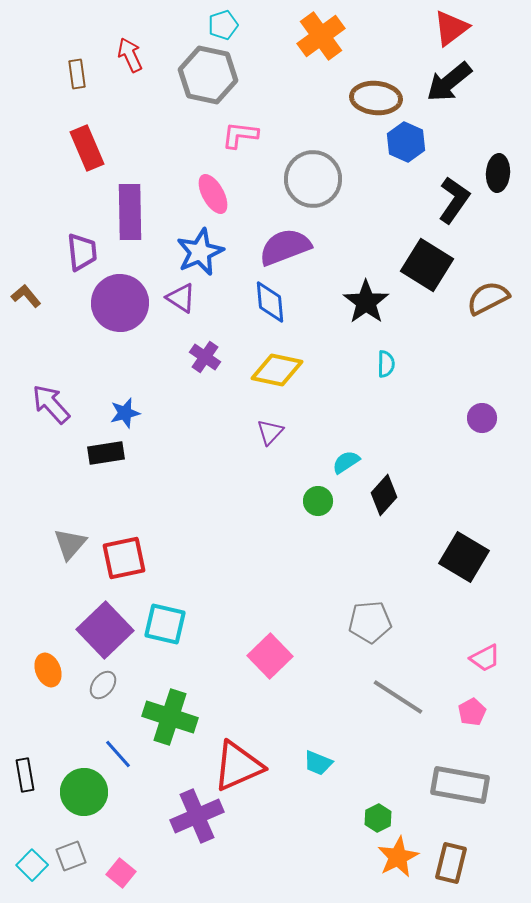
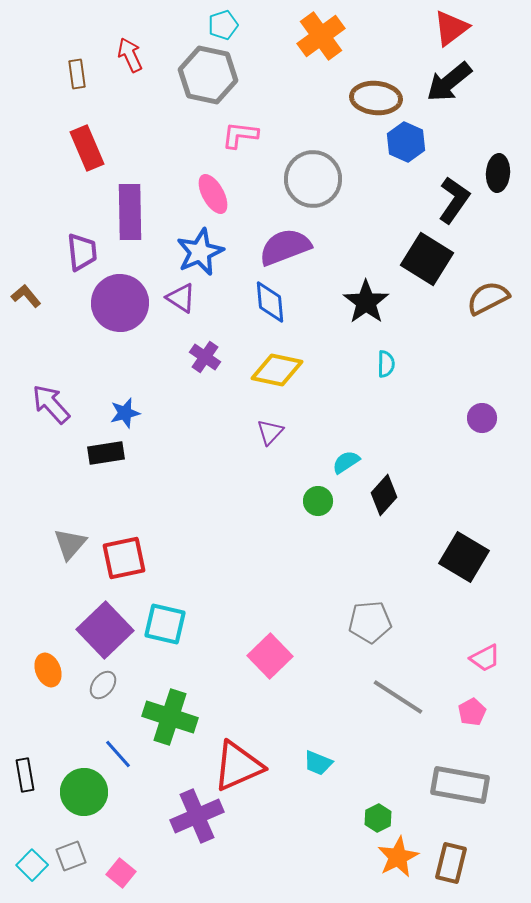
black square at (427, 265): moved 6 px up
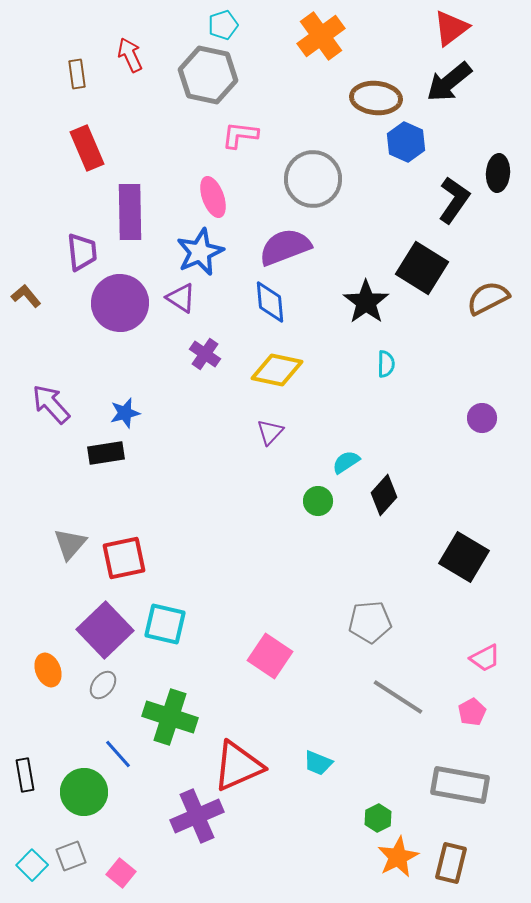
pink ellipse at (213, 194): moved 3 px down; rotated 9 degrees clockwise
black square at (427, 259): moved 5 px left, 9 px down
purple cross at (205, 357): moved 3 px up
pink square at (270, 656): rotated 12 degrees counterclockwise
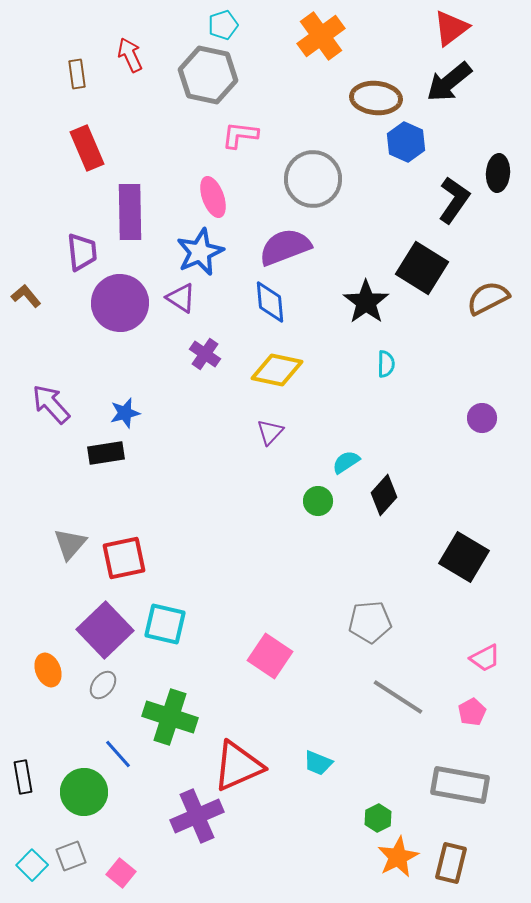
black rectangle at (25, 775): moved 2 px left, 2 px down
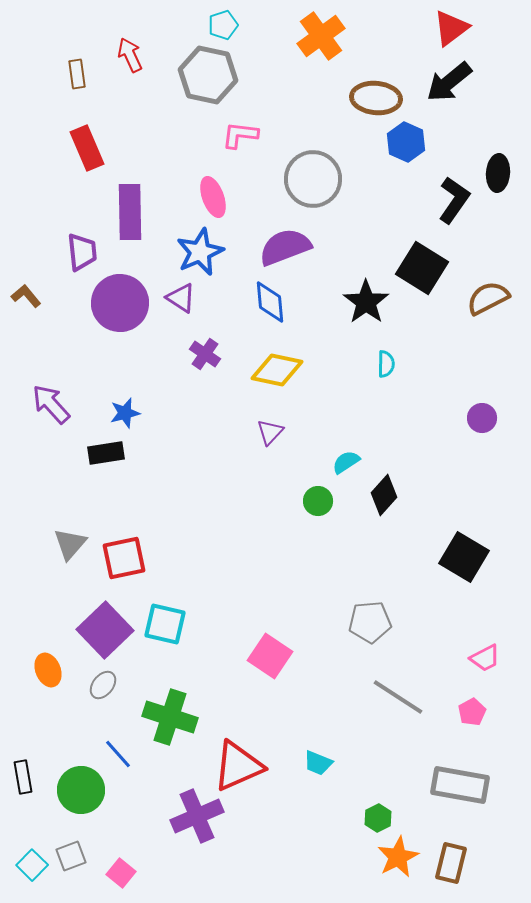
green circle at (84, 792): moved 3 px left, 2 px up
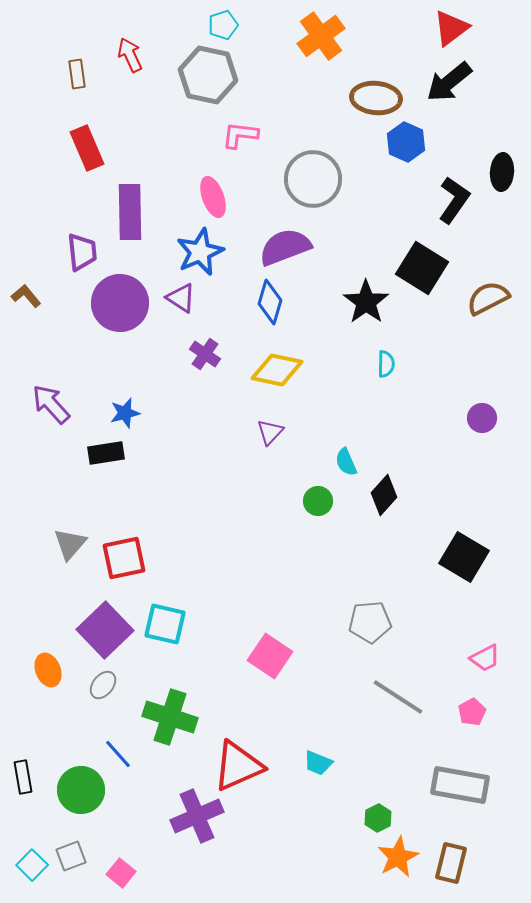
black ellipse at (498, 173): moved 4 px right, 1 px up
blue diamond at (270, 302): rotated 21 degrees clockwise
cyan semicircle at (346, 462): rotated 80 degrees counterclockwise
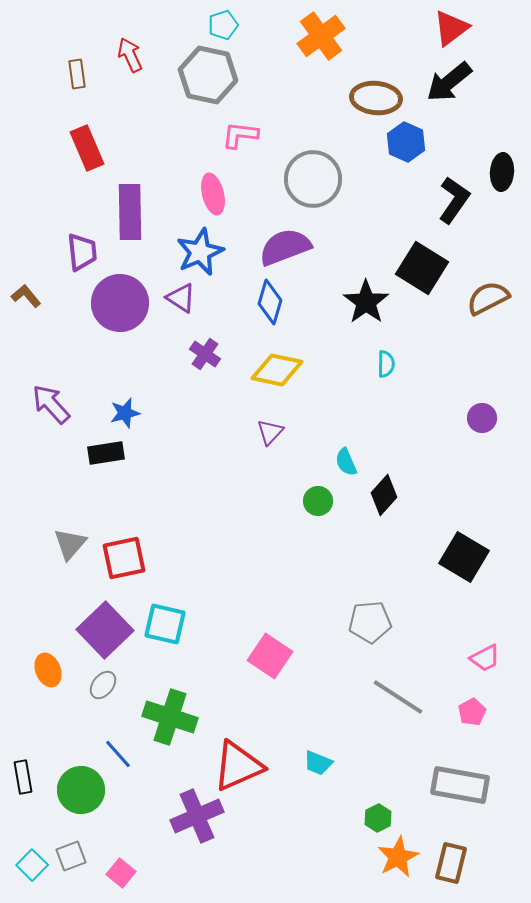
pink ellipse at (213, 197): moved 3 px up; rotated 6 degrees clockwise
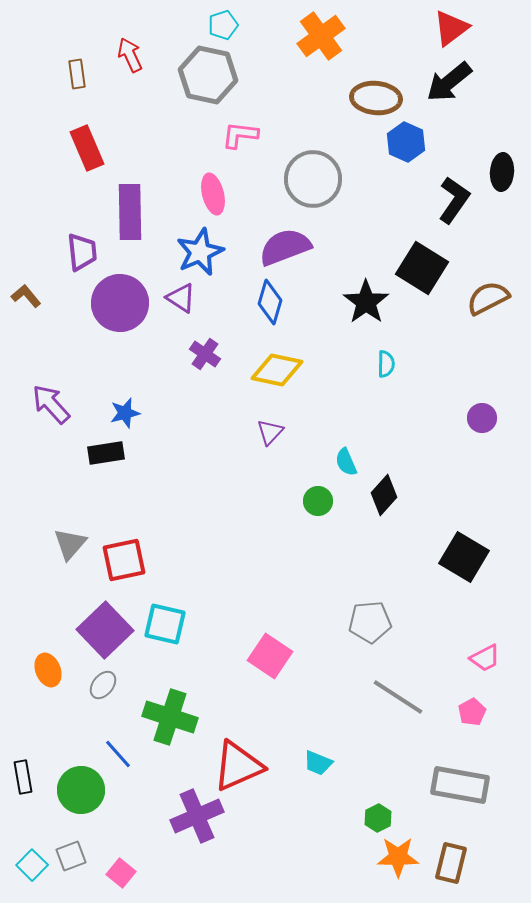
red square at (124, 558): moved 2 px down
orange star at (398, 857): rotated 27 degrees clockwise
